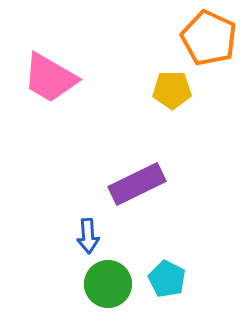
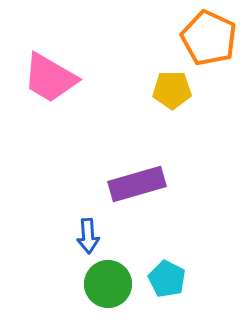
purple rectangle: rotated 10 degrees clockwise
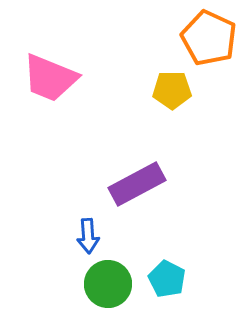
pink trapezoid: rotated 8 degrees counterclockwise
purple rectangle: rotated 12 degrees counterclockwise
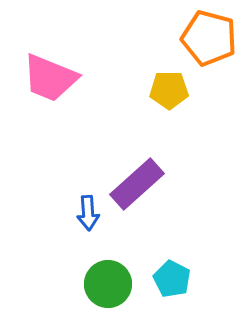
orange pentagon: rotated 10 degrees counterclockwise
yellow pentagon: moved 3 px left
purple rectangle: rotated 14 degrees counterclockwise
blue arrow: moved 23 px up
cyan pentagon: moved 5 px right
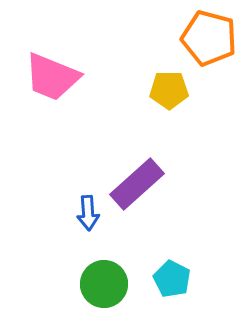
pink trapezoid: moved 2 px right, 1 px up
green circle: moved 4 px left
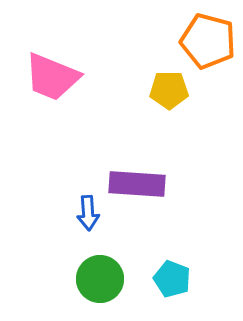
orange pentagon: moved 1 px left, 3 px down
purple rectangle: rotated 46 degrees clockwise
cyan pentagon: rotated 6 degrees counterclockwise
green circle: moved 4 px left, 5 px up
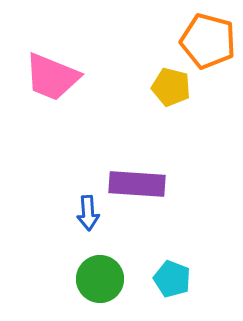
yellow pentagon: moved 2 px right, 3 px up; rotated 15 degrees clockwise
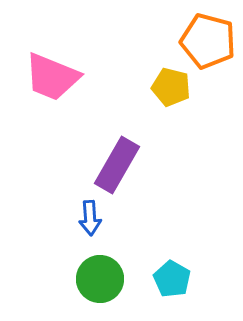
purple rectangle: moved 20 px left, 19 px up; rotated 64 degrees counterclockwise
blue arrow: moved 2 px right, 5 px down
cyan pentagon: rotated 9 degrees clockwise
